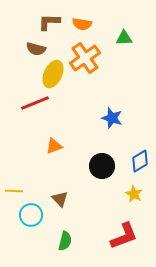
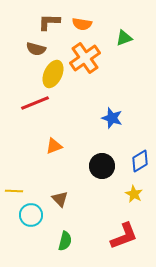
green triangle: rotated 18 degrees counterclockwise
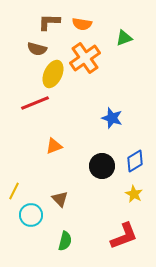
brown semicircle: moved 1 px right
blue diamond: moved 5 px left
yellow line: rotated 66 degrees counterclockwise
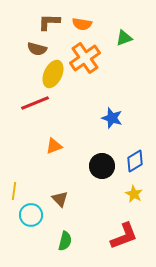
yellow line: rotated 18 degrees counterclockwise
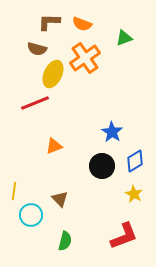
orange semicircle: rotated 12 degrees clockwise
blue star: moved 14 px down; rotated 15 degrees clockwise
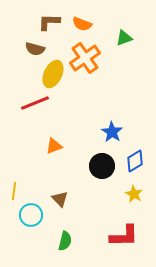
brown semicircle: moved 2 px left
red L-shape: rotated 20 degrees clockwise
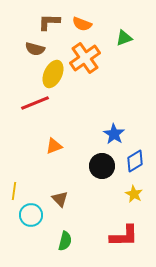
blue star: moved 2 px right, 2 px down
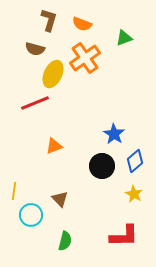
brown L-shape: moved 2 px up; rotated 105 degrees clockwise
blue diamond: rotated 10 degrees counterclockwise
